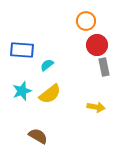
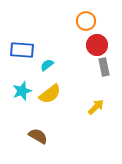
yellow arrow: rotated 54 degrees counterclockwise
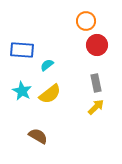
gray rectangle: moved 8 px left, 16 px down
cyan star: rotated 24 degrees counterclockwise
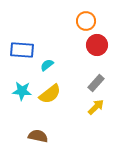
gray rectangle: rotated 54 degrees clockwise
cyan star: rotated 24 degrees counterclockwise
brown semicircle: rotated 18 degrees counterclockwise
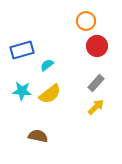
red circle: moved 1 px down
blue rectangle: rotated 20 degrees counterclockwise
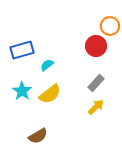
orange circle: moved 24 px right, 5 px down
red circle: moved 1 px left
cyan star: rotated 30 degrees clockwise
brown semicircle: rotated 138 degrees clockwise
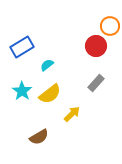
blue rectangle: moved 3 px up; rotated 15 degrees counterclockwise
yellow arrow: moved 24 px left, 7 px down
brown semicircle: moved 1 px right, 1 px down
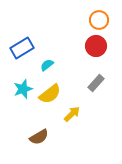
orange circle: moved 11 px left, 6 px up
blue rectangle: moved 1 px down
cyan star: moved 1 px right, 2 px up; rotated 18 degrees clockwise
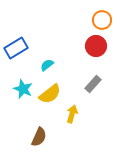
orange circle: moved 3 px right
blue rectangle: moved 6 px left
gray rectangle: moved 3 px left, 1 px down
cyan star: rotated 30 degrees counterclockwise
yellow arrow: rotated 30 degrees counterclockwise
brown semicircle: rotated 36 degrees counterclockwise
